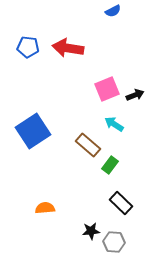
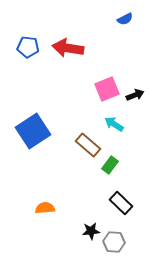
blue semicircle: moved 12 px right, 8 px down
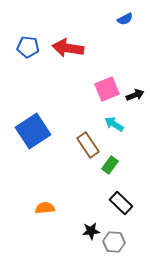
brown rectangle: rotated 15 degrees clockwise
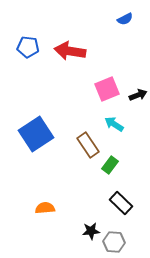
red arrow: moved 2 px right, 3 px down
black arrow: moved 3 px right
blue square: moved 3 px right, 3 px down
